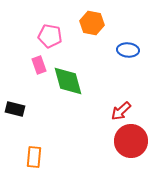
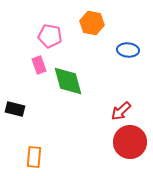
red circle: moved 1 px left, 1 px down
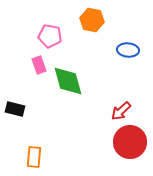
orange hexagon: moved 3 px up
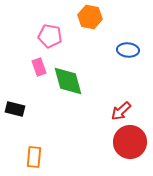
orange hexagon: moved 2 px left, 3 px up
pink rectangle: moved 2 px down
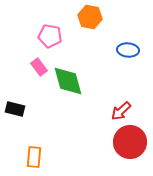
pink rectangle: rotated 18 degrees counterclockwise
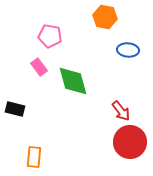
orange hexagon: moved 15 px right
green diamond: moved 5 px right
red arrow: rotated 85 degrees counterclockwise
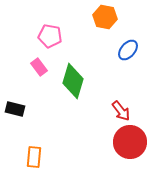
blue ellipse: rotated 55 degrees counterclockwise
green diamond: rotated 32 degrees clockwise
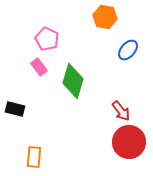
pink pentagon: moved 3 px left, 3 px down; rotated 15 degrees clockwise
red circle: moved 1 px left
